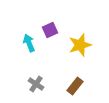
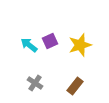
purple square: moved 11 px down
cyan arrow: moved 2 px down; rotated 30 degrees counterclockwise
gray cross: moved 1 px left, 1 px up
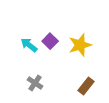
purple square: rotated 21 degrees counterclockwise
brown rectangle: moved 11 px right
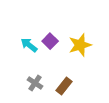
brown rectangle: moved 22 px left
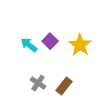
yellow star: rotated 20 degrees counterclockwise
gray cross: moved 3 px right
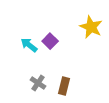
yellow star: moved 11 px right, 18 px up; rotated 10 degrees counterclockwise
brown rectangle: rotated 24 degrees counterclockwise
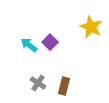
purple square: moved 1 px down
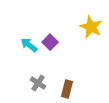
brown rectangle: moved 3 px right, 3 px down
